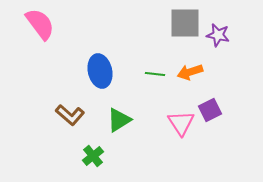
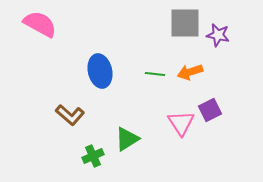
pink semicircle: rotated 24 degrees counterclockwise
green triangle: moved 8 px right, 19 px down
green cross: rotated 15 degrees clockwise
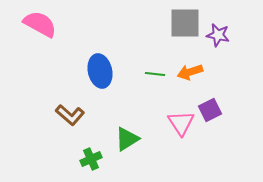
green cross: moved 2 px left, 3 px down
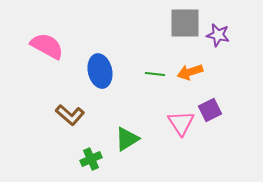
pink semicircle: moved 7 px right, 22 px down
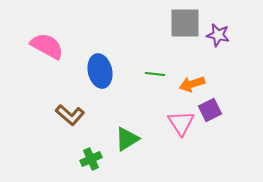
orange arrow: moved 2 px right, 12 px down
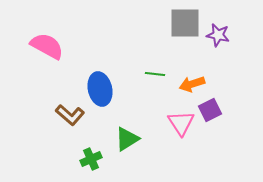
blue ellipse: moved 18 px down
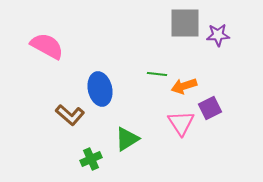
purple star: rotated 15 degrees counterclockwise
green line: moved 2 px right
orange arrow: moved 8 px left, 2 px down
purple square: moved 2 px up
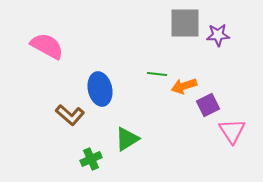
purple square: moved 2 px left, 3 px up
pink triangle: moved 51 px right, 8 px down
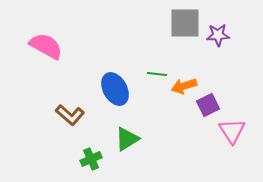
pink semicircle: moved 1 px left
blue ellipse: moved 15 px right; rotated 16 degrees counterclockwise
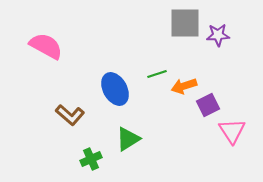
green line: rotated 24 degrees counterclockwise
green triangle: moved 1 px right
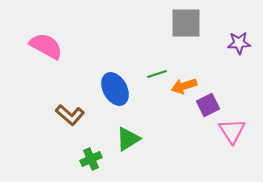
gray square: moved 1 px right
purple star: moved 21 px right, 8 px down
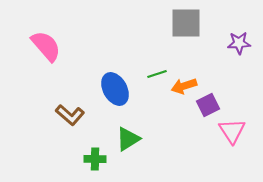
pink semicircle: rotated 20 degrees clockwise
green cross: moved 4 px right; rotated 25 degrees clockwise
